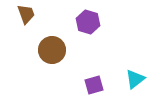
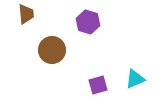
brown trapezoid: rotated 15 degrees clockwise
cyan triangle: rotated 15 degrees clockwise
purple square: moved 4 px right
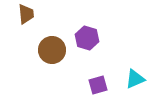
purple hexagon: moved 1 px left, 16 px down
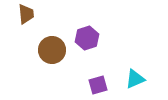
purple hexagon: rotated 25 degrees clockwise
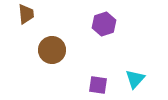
purple hexagon: moved 17 px right, 14 px up
cyan triangle: rotated 25 degrees counterclockwise
purple square: rotated 24 degrees clockwise
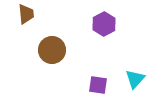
purple hexagon: rotated 10 degrees counterclockwise
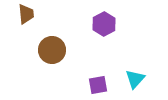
purple square: rotated 18 degrees counterclockwise
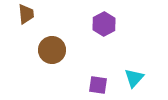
cyan triangle: moved 1 px left, 1 px up
purple square: rotated 18 degrees clockwise
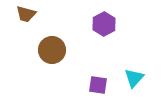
brown trapezoid: rotated 110 degrees clockwise
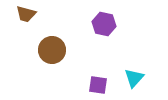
purple hexagon: rotated 20 degrees counterclockwise
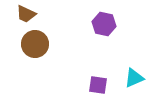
brown trapezoid: rotated 10 degrees clockwise
brown circle: moved 17 px left, 6 px up
cyan triangle: rotated 25 degrees clockwise
